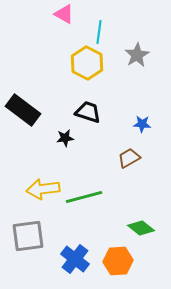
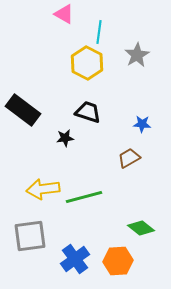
gray square: moved 2 px right
blue cross: rotated 16 degrees clockwise
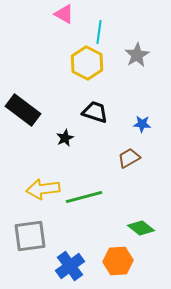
black trapezoid: moved 7 px right
black star: rotated 18 degrees counterclockwise
blue cross: moved 5 px left, 7 px down
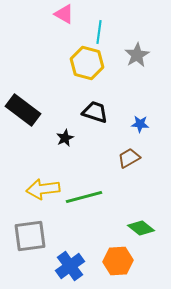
yellow hexagon: rotated 12 degrees counterclockwise
blue star: moved 2 px left
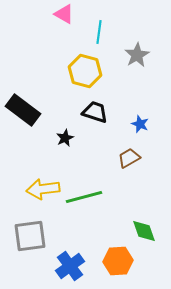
yellow hexagon: moved 2 px left, 8 px down
blue star: rotated 18 degrees clockwise
green diamond: moved 3 px right, 3 px down; rotated 32 degrees clockwise
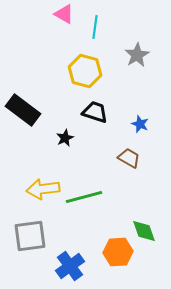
cyan line: moved 4 px left, 5 px up
brown trapezoid: rotated 60 degrees clockwise
orange hexagon: moved 9 px up
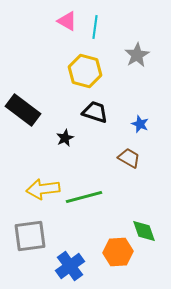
pink triangle: moved 3 px right, 7 px down
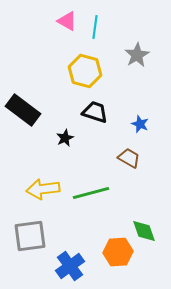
green line: moved 7 px right, 4 px up
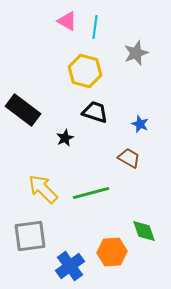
gray star: moved 1 px left, 2 px up; rotated 10 degrees clockwise
yellow arrow: rotated 52 degrees clockwise
orange hexagon: moved 6 px left
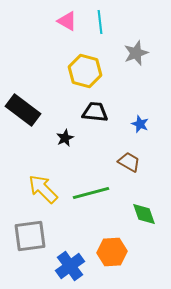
cyan line: moved 5 px right, 5 px up; rotated 15 degrees counterclockwise
black trapezoid: rotated 12 degrees counterclockwise
brown trapezoid: moved 4 px down
green diamond: moved 17 px up
